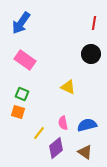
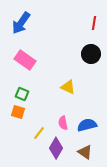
purple diamond: rotated 20 degrees counterclockwise
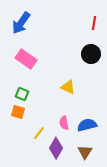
pink rectangle: moved 1 px right, 1 px up
pink semicircle: moved 1 px right
brown triangle: rotated 28 degrees clockwise
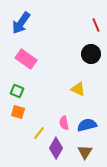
red line: moved 2 px right, 2 px down; rotated 32 degrees counterclockwise
yellow triangle: moved 10 px right, 2 px down
green square: moved 5 px left, 3 px up
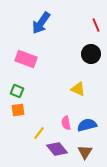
blue arrow: moved 20 px right
pink rectangle: rotated 15 degrees counterclockwise
orange square: moved 2 px up; rotated 24 degrees counterclockwise
pink semicircle: moved 2 px right
purple diamond: moved 1 px right, 1 px down; rotated 70 degrees counterclockwise
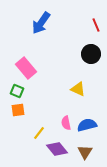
pink rectangle: moved 9 px down; rotated 30 degrees clockwise
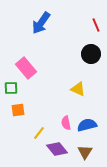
green square: moved 6 px left, 3 px up; rotated 24 degrees counterclockwise
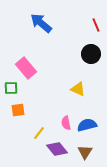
blue arrow: rotated 95 degrees clockwise
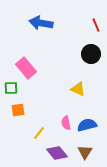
blue arrow: rotated 30 degrees counterclockwise
purple diamond: moved 4 px down
